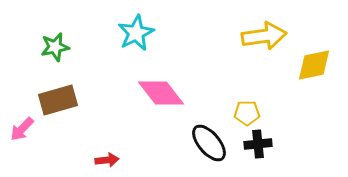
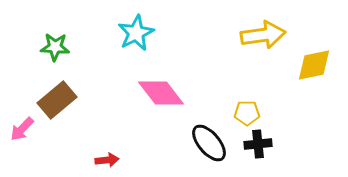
yellow arrow: moved 1 px left, 1 px up
green star: rotated 16 degrees clockwise
brown rectangle: moved 1 px left; rotated 24 degrees counterclockwise
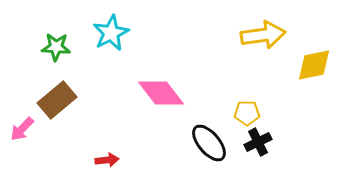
cyan star: moved 25 px left
green star: moved 1 px right
black cross: moved 2 px up; rotated 20 degrees counterclockwise
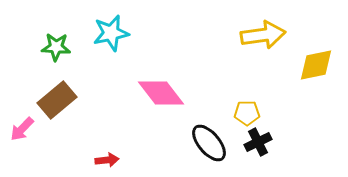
cyan star: rotated 15 degrees clockwise
yellow diamond: moved 2 px right
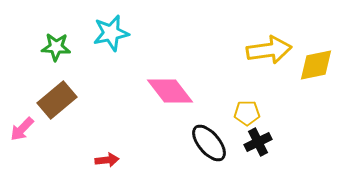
yellow arrow: moved 6 px right, 15 px down
pink diamond: moved 9 px right, 2 px up
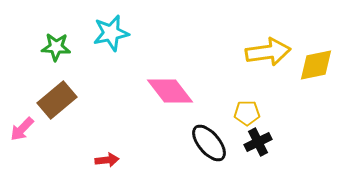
yellow arrow: moved 1 px left, 2 px down
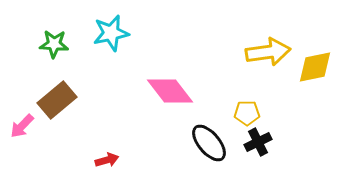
green star: moved 2 px left, 3 px up
yellow diamond: moved 1 px left, 2 px down
pink arrow: moved 3 px up
red arrow: rotated 10 degrees counterclockwise
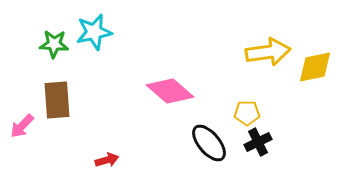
cyan star: moved 17 px left, 1 px up
pink diamond: rotated 12 degrees counterclockwise
brown rectangle: rotated 54 degrees counterclockwise
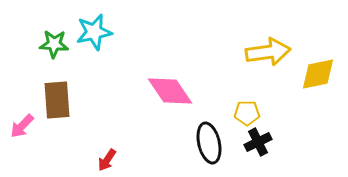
yellow diamond: moved 3 px right, 7 px down
pink diamond: rotated 15 degrees clockwise
black ellipse: rotated 27 degrees clockwise
red arrow: rotated 140 degrees clockwise
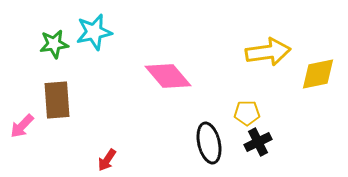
green star: rotated 12 degrees counterclockwise
pink diamond: moved 2 px left, 15 px up; rotated 6 degrees counterclockwise
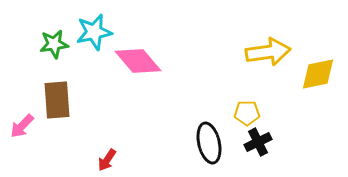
pink diamond: moved 30 px left, 15 px up
